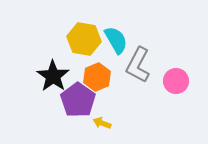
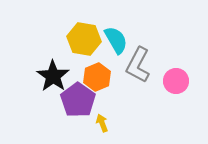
yellow arrow: rotated 48 degrees clockwise
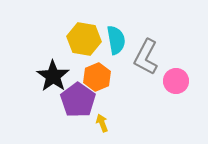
cyan semicircle: rotated 20 degrees clockwise
gray L-shape: moved 8 px right, 8 px up
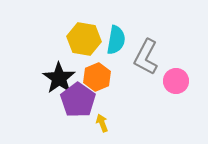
cyan semicircle: rotated 20 degrees clockwise
black star: moved 6 px right, 2 px down
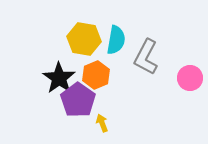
orange hexagon: moved 1 px left, 2 px up
pink circle: moved 14 px right, 3 px up
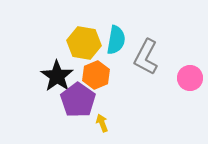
yellow hexagon: moved 4 px down
black star: moved 2 px left, 2 px up
